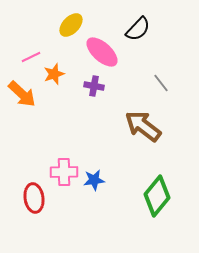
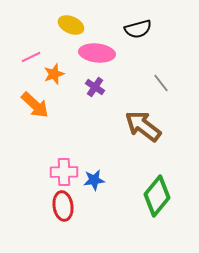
yellow ellipse: rotated 70 degrees clockwise
black semicircle: rotated 32 degrees clockwise
pink ellipse: moved 5 px left, 1 px down; rotated 36 degrees counterclockwise
purple cross: moved 1 px right, 1 px down; rotated 24 degrees clockwise
orange arrow: moved 13 px right, 11 px down
red ellipse: moved 29 px right, 8 px down
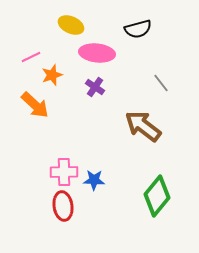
orange star: moved 2 px left, 1 px down
blue star: rotated 10 degrees clockwise
